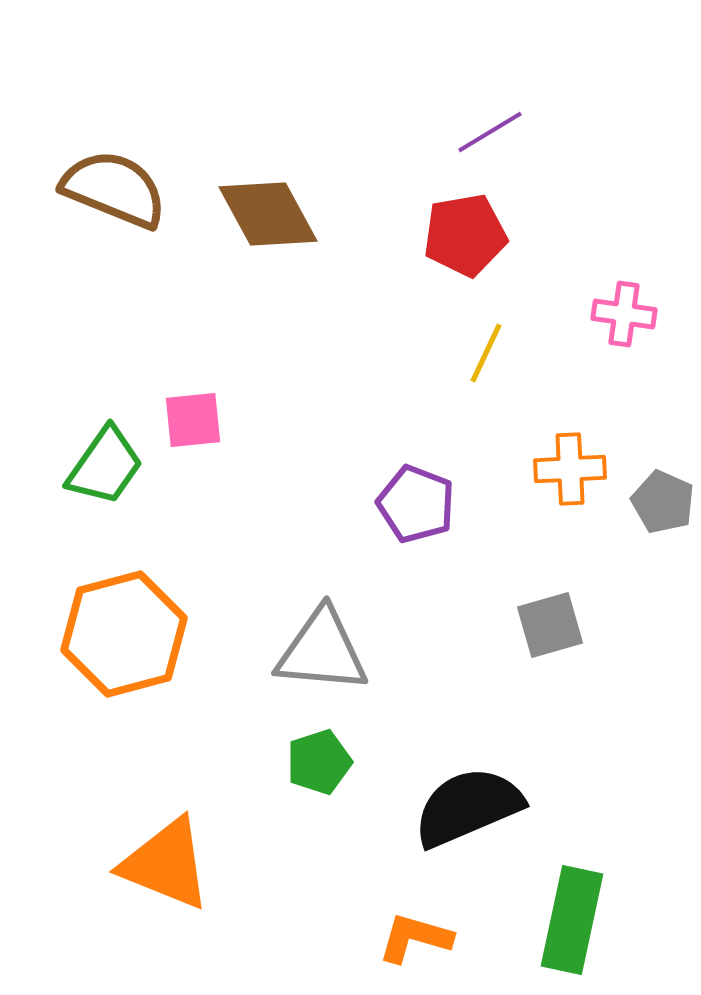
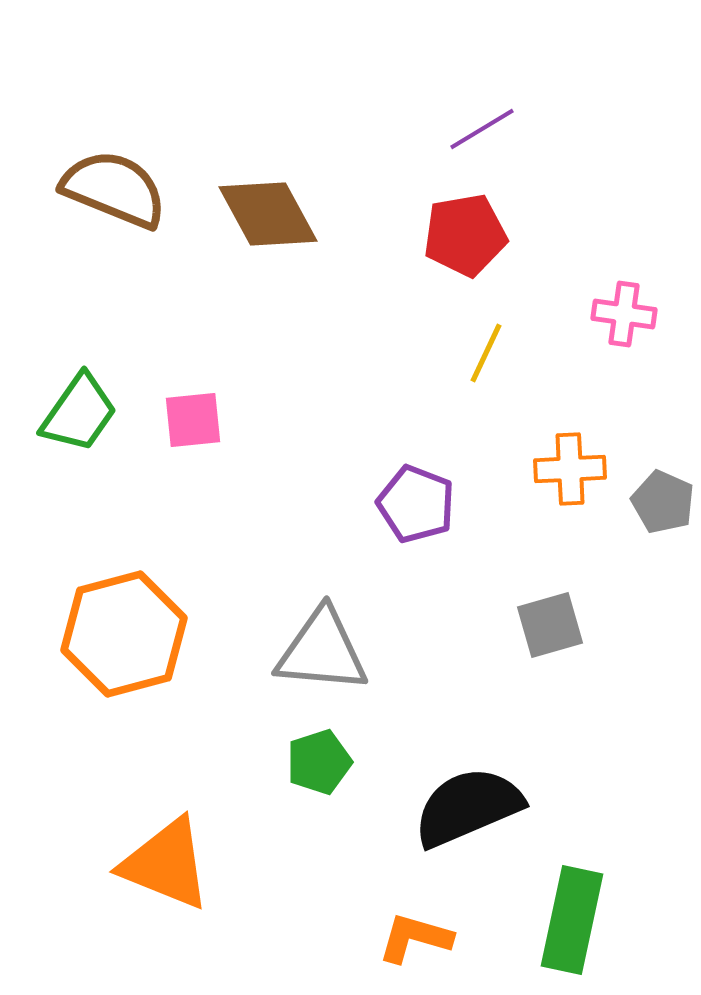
purple line: moved 8 px left, 3 px up
green trapezoid: moved 26 px left, 53 px up
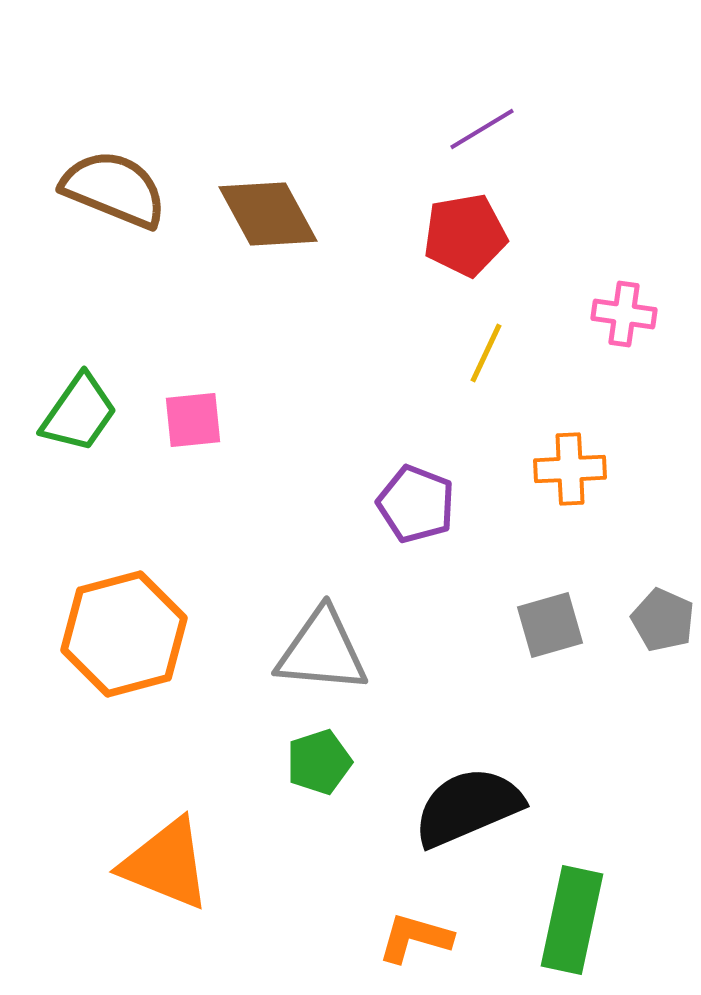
gray pentagon: moved 118 px down
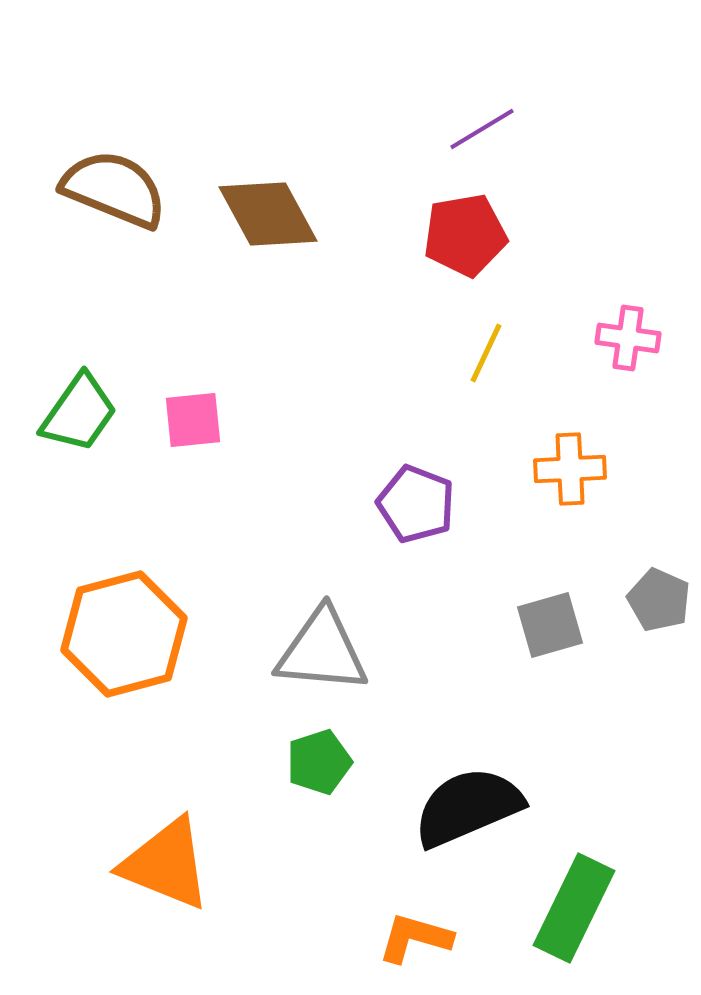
pink cross: moved 4 px right, 24 px down
gray pentagon: moved 4 px left, 20 px up
green rectangle: moved 2 px right, 12 px up; rotated 14 degrees clockwise
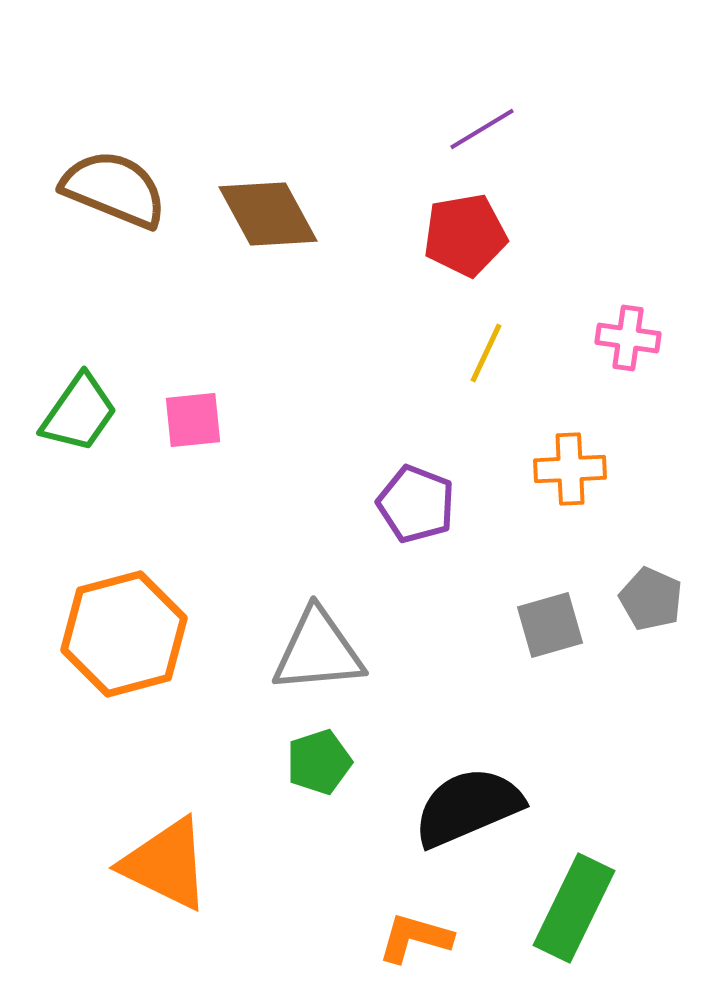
gray pentagon: moved 8 px left, 1 px up
gray triangle: moved 4 px left; rotated 10 degrees counterclockwise
orange triangle: rotated 4 degrees clockwise
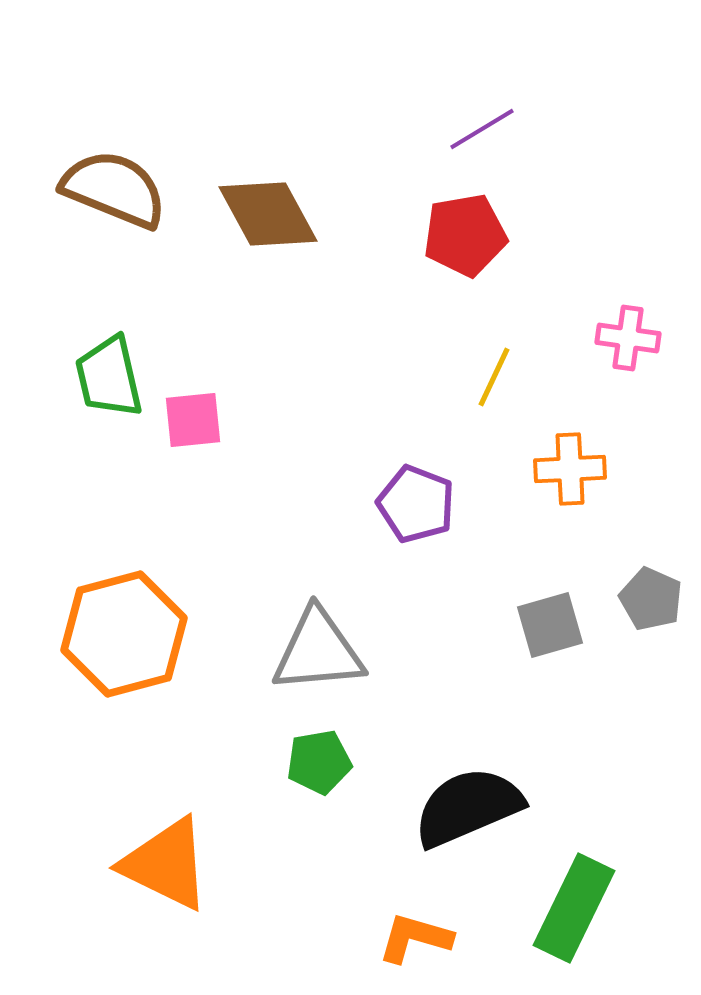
yellow line: moved 8 px right, 24 px down
green trapezoid: moved 30 px right, 36 px up; rotated 132 degrees clockwise
green pentagon: rotated 8 degrees clockwise
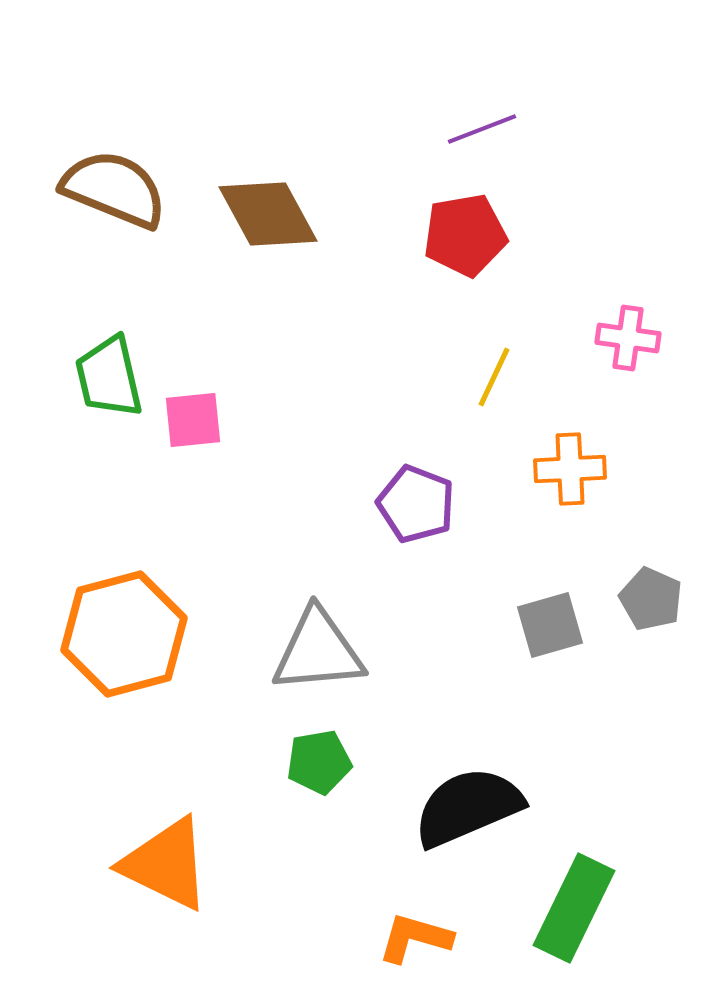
purple line: rotated 10 degrees clockwise
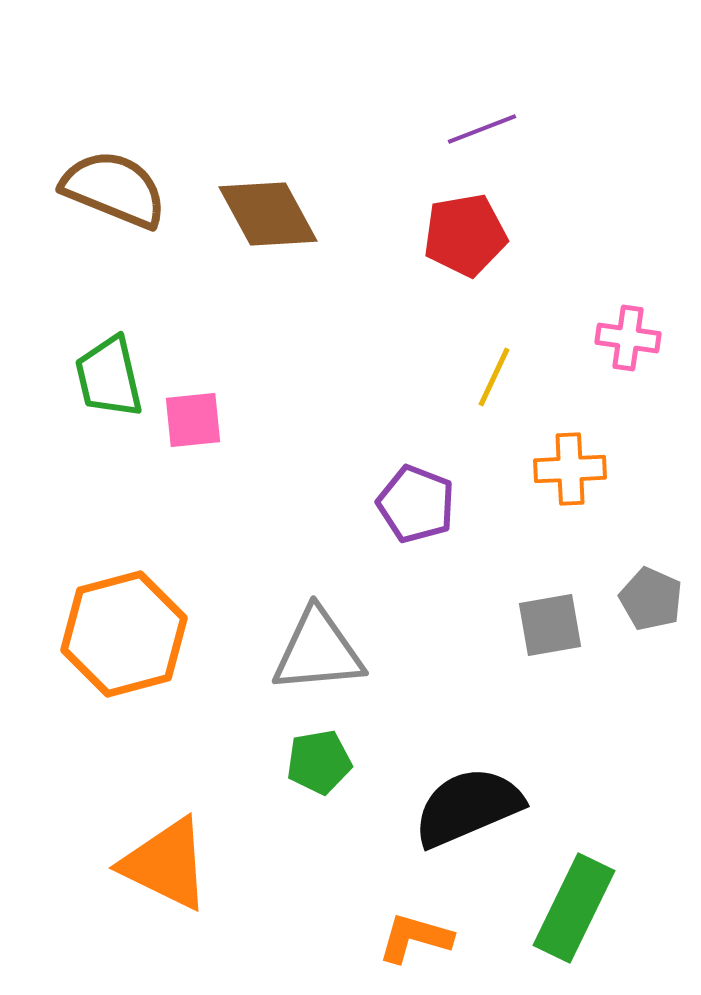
gray square: rotated 6 degrees clockwise
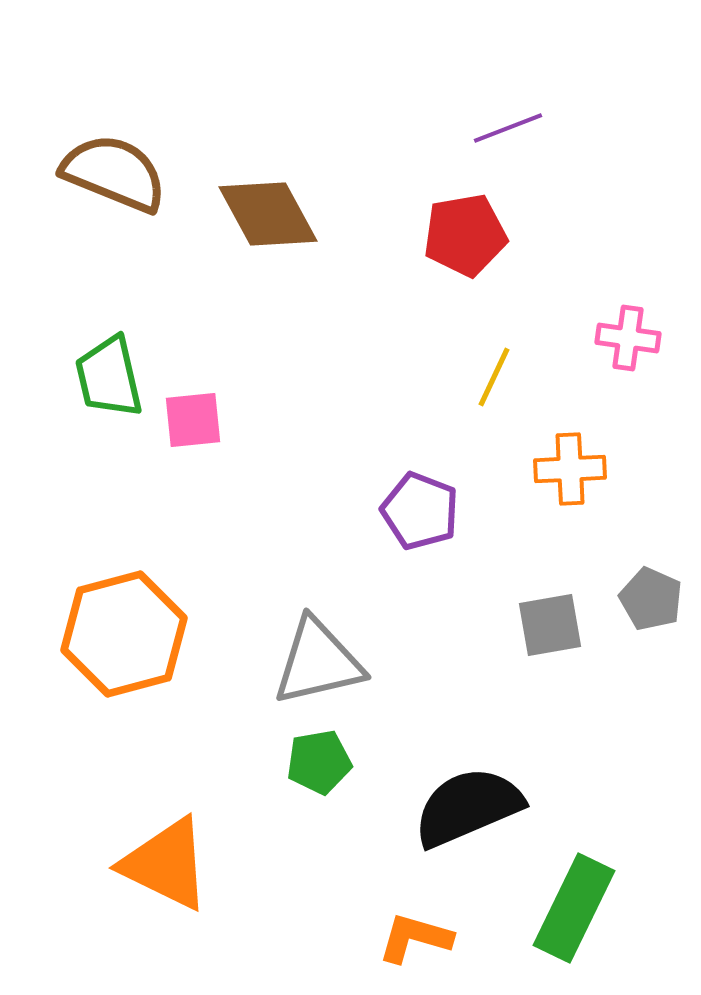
purple line: moved 26 px right, 1 px up
brown semicircle: moved 16 px up
purple pentagon: moved 4 px right, 7 px down
gray triangle: moved 11 px down; rotated 8 degrees counterclockwise
